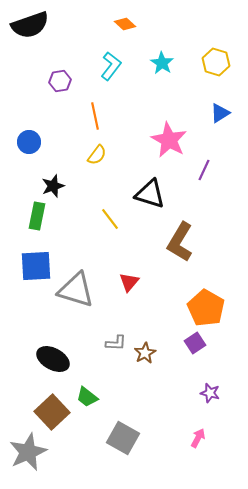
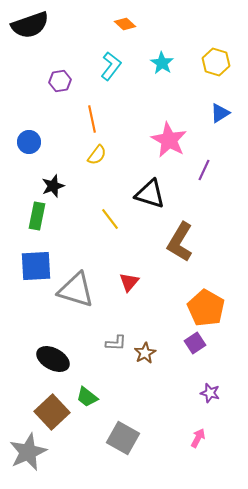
orange line: moved 3 px left, 3 px down
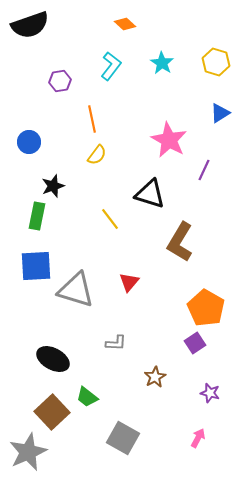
brown star: moved 10 px right, 24 px down
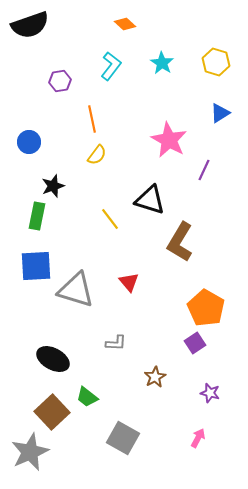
black triangle: moved 6 px down
red triangle: rotated 20 degrees counterclockwise
gray star: moved 2 px right
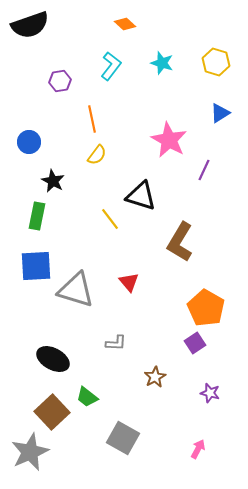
cyan star: rotated 15 degrees counterclockwise
black star: moved 5 px up; rotated 25 degrees counterclockwise
black triangle: moved 9 px left, 4 px up
pink arrow: moved 11 px down
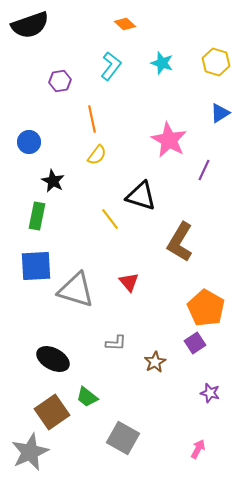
brown star: moved 15 px up
brown square: rotated 8 degrees clockwise
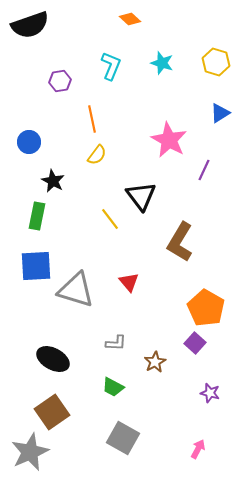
orange diamond: moved 5 px right, 5 px up
cyan L-shape: rotated 16 degrees counterclockwise
black triangle: rotated 36 degrees clockwise
purple square: rotated 15 degrees counterclockwise
green trapezoid: moved 26 px right, 10 px up; rotated 10 degrees counterclockwise
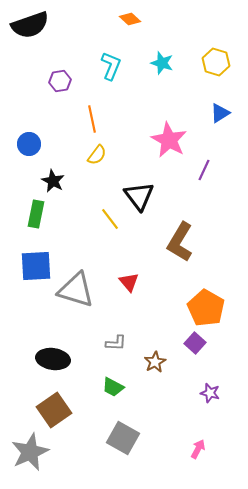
blue circle: moved 2 px down
black triangle: moved 2 px left
green rectangle: moved 1 px left, 2 px up
black ellipse: rotated 20 degrees counterclockwise
brown square: moved 2 px right, 2 px up
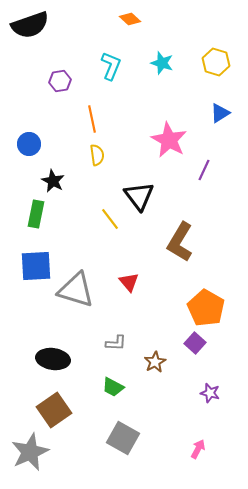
yellow semicircle: rotated 45 degrees counterclockwise
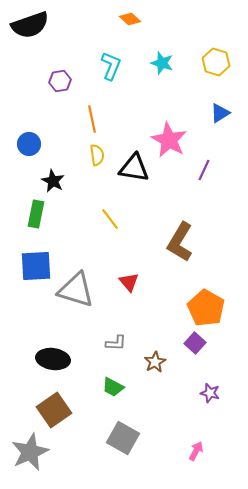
black triangle: moved 5 px left, 28 px up; rotated 44 degrees counterclockwise
pink arrow: moved 2 px left, 2 px down
